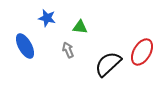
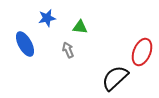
blue star: rotated 24 degrees counterclockwise
blue ellipse: moved 2 px up
red ellipse: rotated 8 degrees counterclockwise
black semicircle: moved 7 px right, 14 px down
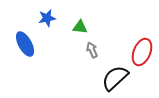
gray arrow: moved 24 px right
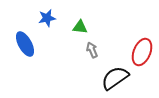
black semicircle: rotated 8 degrees clockwise
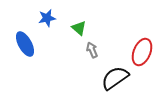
green triangle: moved 1 px left, 1 px down; rotated 35 degrees clockwise
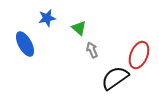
red ellipse: moved 3 px left, 3 px down
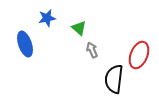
blue ellipse: rotated 10 degrees clockwise
black semicircle: moved 1 px left, 1 px down; rotated 48 degrees counterclockwise
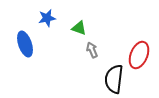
green triangle: rotated 21 degrees counterclockwise
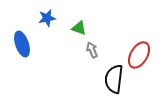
blue ellipse: moved 3 px left
red ellipse: rotated 8 degrees clockwise
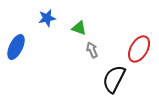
blue ellipse: moved 6 px left, 3 px down; rotated 45 degrees clockwise
red ellipse: moved 6 px up
black semicircle: rotated 20 degrees clockwise
